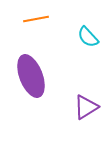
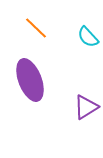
orange line: moved 9 px down; rotated 55 degrees clockwise
purple ellipse: moved 1 px left, 4 px down
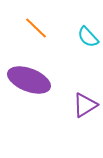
purple ellipse: moved 1 px left; rotated 48 degrees counterclockwise
purple triangle: moved 1 px left, 2 px up
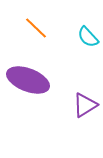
purple ellipse: moved 1 px left
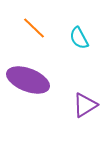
orange line: moved 2 px left
cyan semicircle: moved 9 px left, 1 px down; rotated 15 degrees clockwise
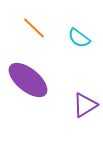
cyan semicircle: rotated 25 degrees counterclockwise
purple ellipse: rotated 18 degrees clockwise
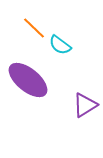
cyan semicircle: moved 19 px left, 7 px down
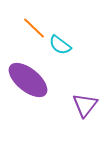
purple triangle: rotated 20 degrees counterclockwise
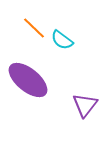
cyan semicircle: moved 2 px right, 5 px up
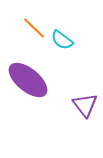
purple triangle: rotated 16 degrees counterclockwise
